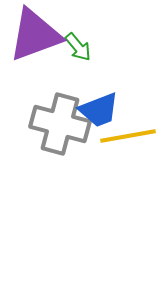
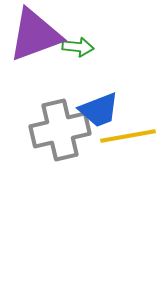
green arrow: rotated 44 degrees counterclockwise
gray cross: moved 6 px down; rotated 28 degrees counterclockwise
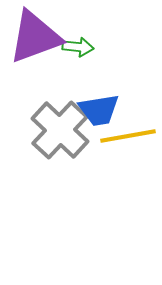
purple triangle: moved 2 px down
blue trapezoid: rotated 12 degrees clockwise
gray cross: rotated 34 degrees counterclockwise
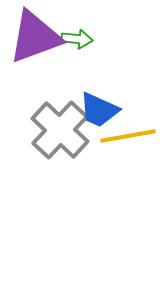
green arrow: moved 1 px left, 8 px up
blue trapezoid: rotated 33 degrees clockwise
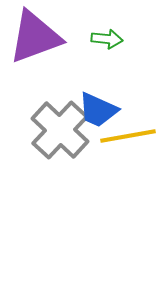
green arrow: moved 30 px right
blue trapezoid: moved 1 px left
